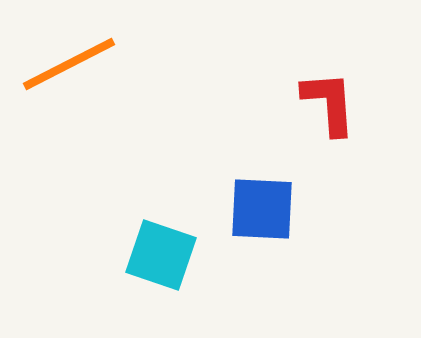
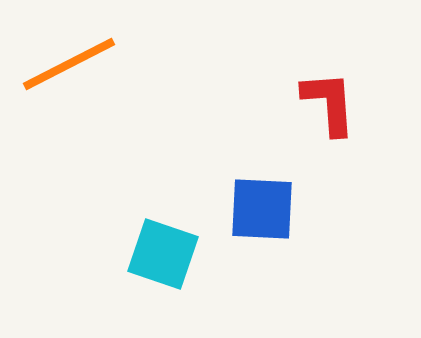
cyan square: moved 2 px right, 1 px up
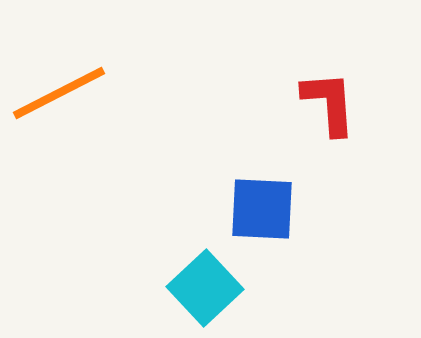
orange line: moved 10 px left, 29 px down
cyan square: moved 42 px right, 34 px down; rotated 28 degrees clockwise
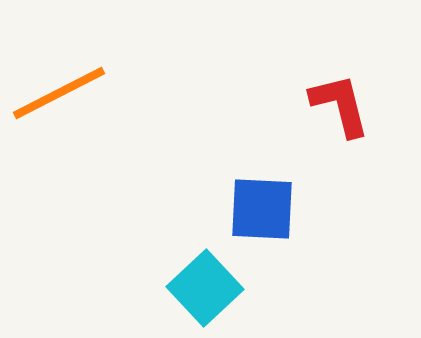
red L-shape: moved 11 px right, 2 px down; rotated 10 degrees counterclockwise
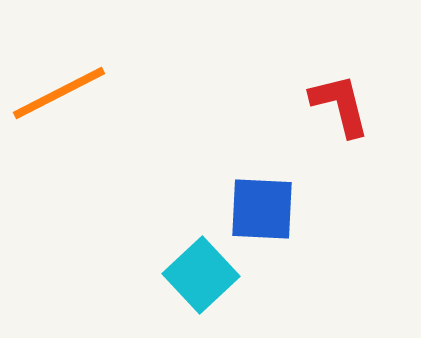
cyan square: moved 4 px left, 13 px up
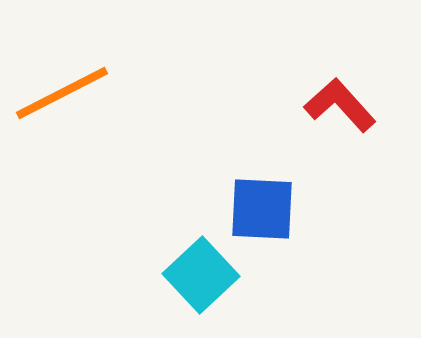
orange line: moved 3 px right
red L-shape: rotated 28 degrees counterclockwise
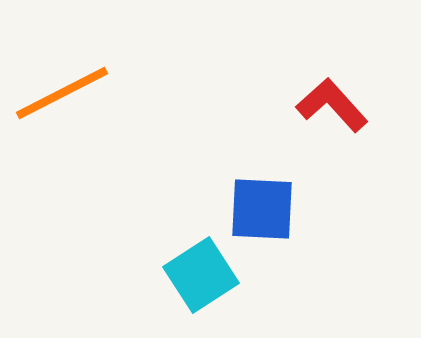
red L-shape: moved 8 px left
cyan square: rotated 10 degrees clockwise
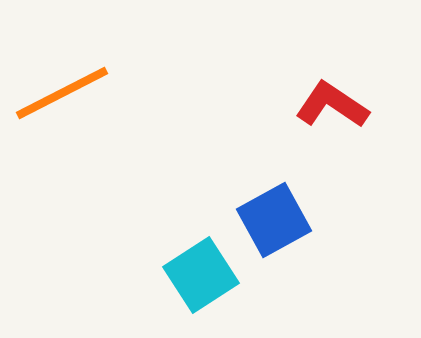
red L-shape: rotated 14 degrees counterclockwise
blue square: moved 12 px right, 11 px down; rotated 32 degrees counterclockwise
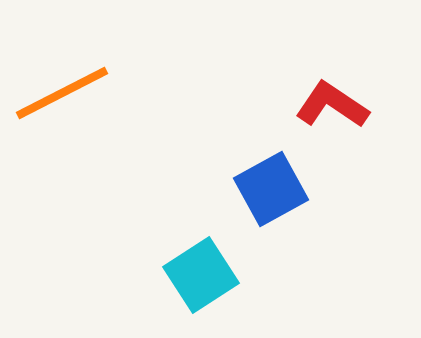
blue square: moved 3 px left, 31 px up
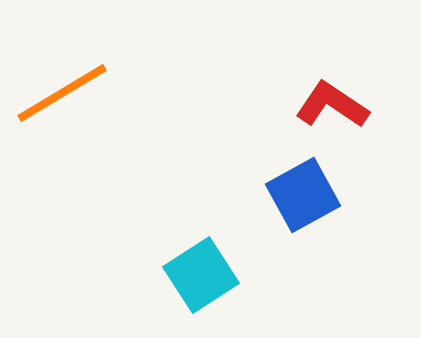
orange line: rotated 4 degrees counterclockwise
blue square: moved 32 px right, 6 px down
